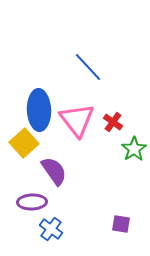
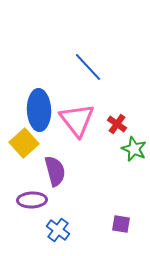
red cross: moved 4 px right, 2 px down
green star: rotated 15 degrees counterclockwise
purple semicircle: moved 1 px right; rotated 20 degrees clockwise
purple ellipse: moved 2 px up
blue cross: moved 7 px right, 1 px down
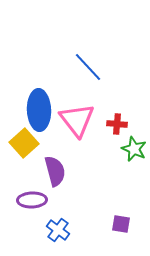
red cross: rotated 30 degrees counterclockwise
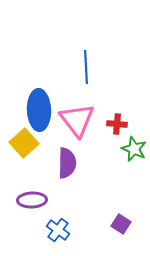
blue line: moved 2 px left; rotated 40 degrees clockwise
purple semicircle: moved 12 px right, 8 px up; rotated 16 degrees clockwise
purple square: rotated 24 degrees clockwise
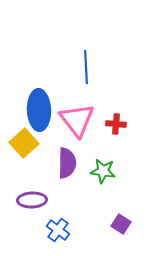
red cross: moved 1 px left
green star: moved 31 px left, 22 px down; rotated 15 degrees counterclockwise
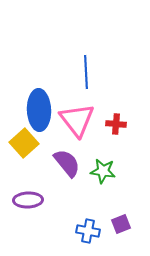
blue line: moved 5 px down
purple semicircle: rotated 40 degrees counterclockwise
purple ellipse: moved 4 px left
purple square: rotated 36 degrees clockwise
blue cross: moved 30 px right, 1 px down; rotated 25 degrees counterclockwise
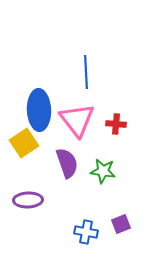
yellow square: rotated 8 degrees clockwise
purple semicircle: rotated 20 degrees clockwise
blue cross: moved 2 px left, 1 px down
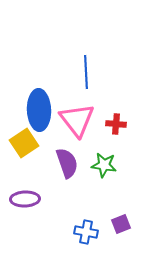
green star: moved 1 px right, 6 px up
purple ellipse: moved 3 px left, 1 px up
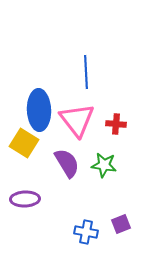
yellow square: rotated 24 degrees counterclockwise
purple semicircle: rotated 12 degrees counterclockwise
